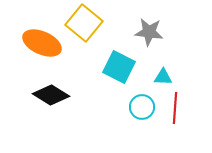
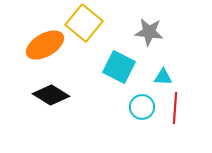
orange ellipse: moved 3 px right, 2 px down; rotated 54 degrees counterclockwise
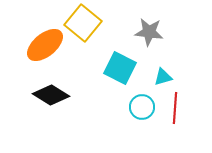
yellow square: moved 1 px left
orange ellipse: rotated 9 degrees counterclockwise
cyan square: moved 1 px right, 1 px down
cyan triangle: rotated 18 degrees counterclockwise
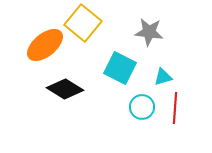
black diamond: moved 14 px right, 6 px up
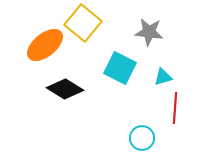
cyan circle: moved 31 px down
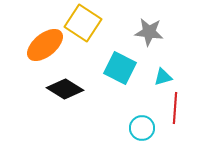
yellow square: rotated 6 degrees counterclockwise
cyan circle: moved 10 px up
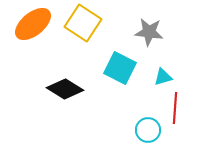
orange ellipse: moved 12 px left, 21 px up
cyan circle: moved 6 px right, 2 px down
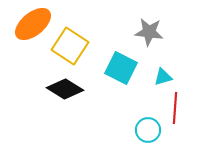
yellow square: moved 13 px left, 23 px down
cyan square: moved 1 px right
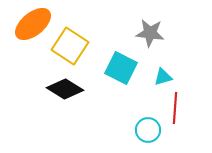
gray star: moved 1 px right, 1 px down
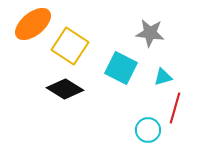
red line: rotated 12 degrees clockwise
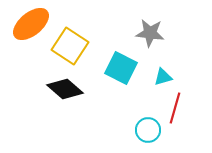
orange ellipse: moved 2 px left
black diamond: rotated 9 degrees clockwise
